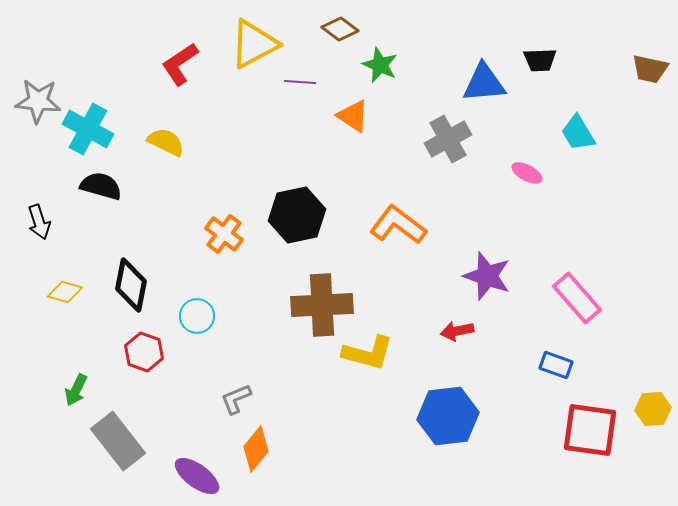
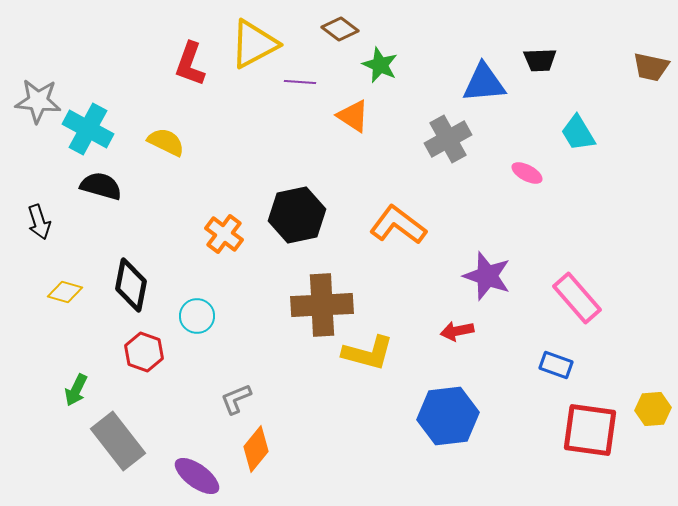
red L-shape: moved 10 px right; rotated 36 degrees counterclockwise
brown trapezoid: moved 1 px right, 2 px up
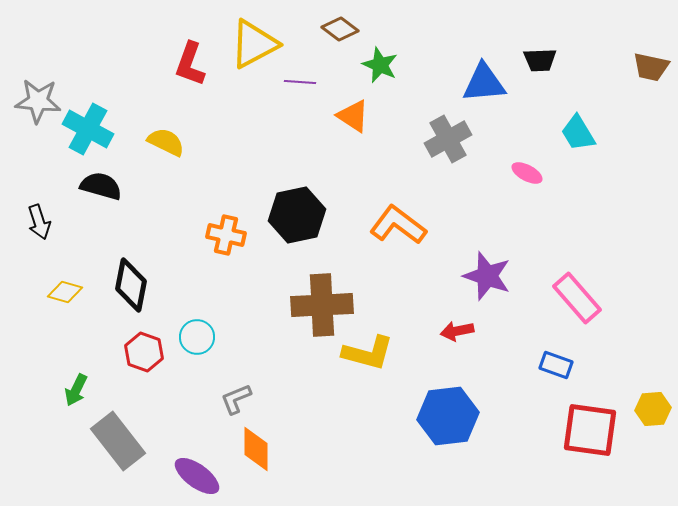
orange cross: moved 2 px right, 1 px down; rotated 24 degrees counterclockwise
cyan circle: moved 21 px down
orange diamond: rotated 39 degrees counterclockwise
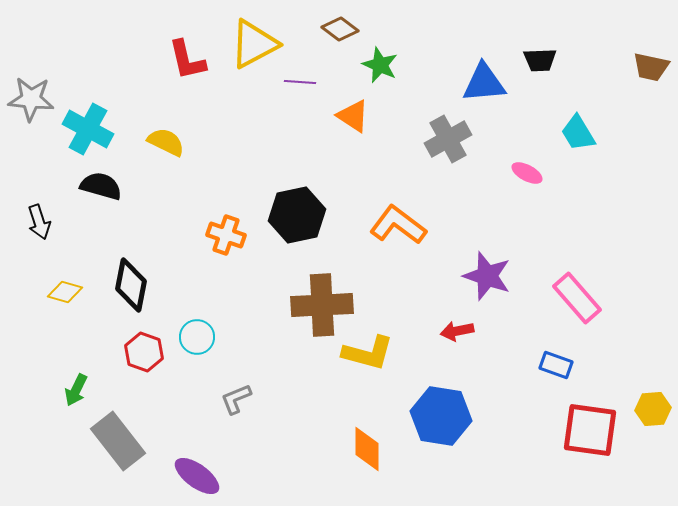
red L-shape: moved 3 px left, 4 px up; rotated 33 degrees counterclockwise
gray star: moved 7 px left, 2 px up
orange cross: rotated 6 degrees clockwise
blue hexagon: moved 7 px left; rotated 16 degrees clockwise
orange diamond: moved 111 px right
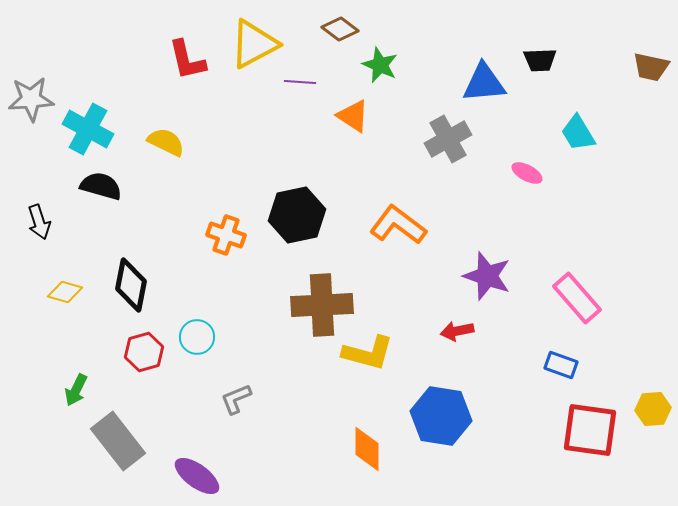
gray star: rotated 9 degrees counterclockwise
red hexagon: rotated 24 degrees clockwise
blue rectangle: moved 5 px right
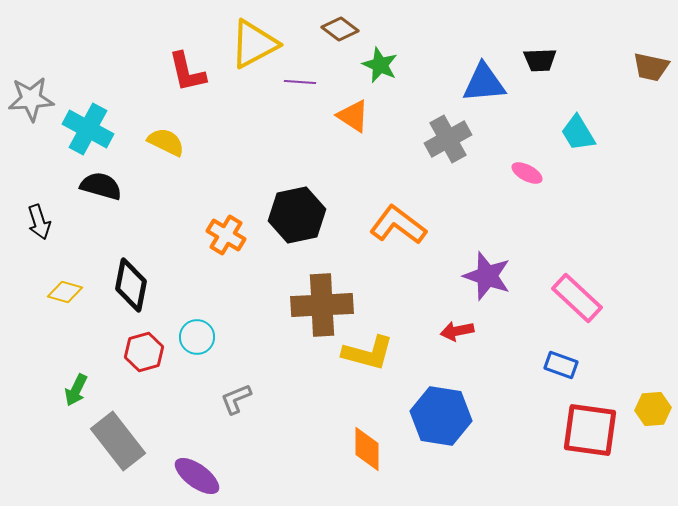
red L-shape: moved 12 px down
orange cross: rotated 12 degrees clockwise
pink rectangle: rotated 6 degrees counterclockwise
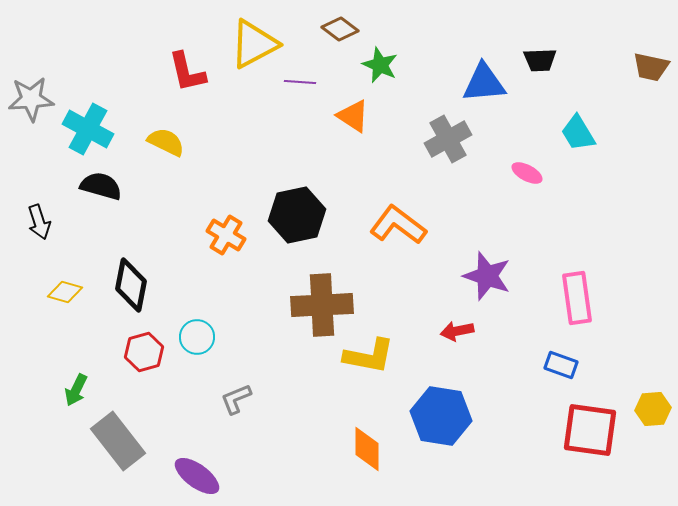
pink rectangle: rotated 39 degrees clockwise
yellow L-shape: moved 1 px right, 3 px down; rotated 4 degrees counterclockwise
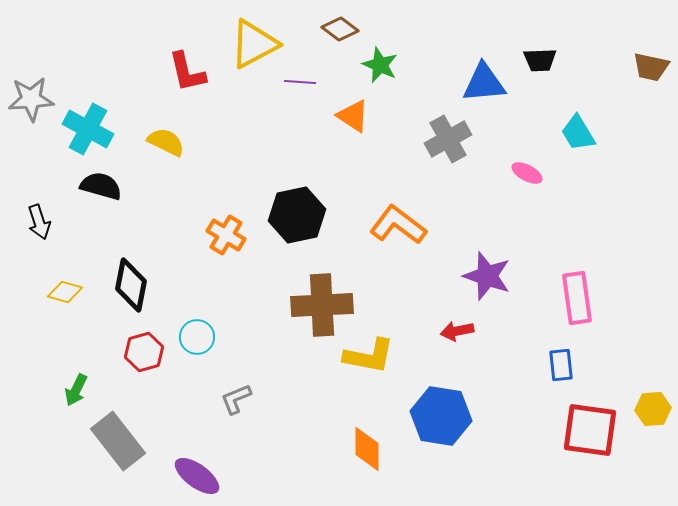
blue rectangle: rotated 64 degrees clockwise
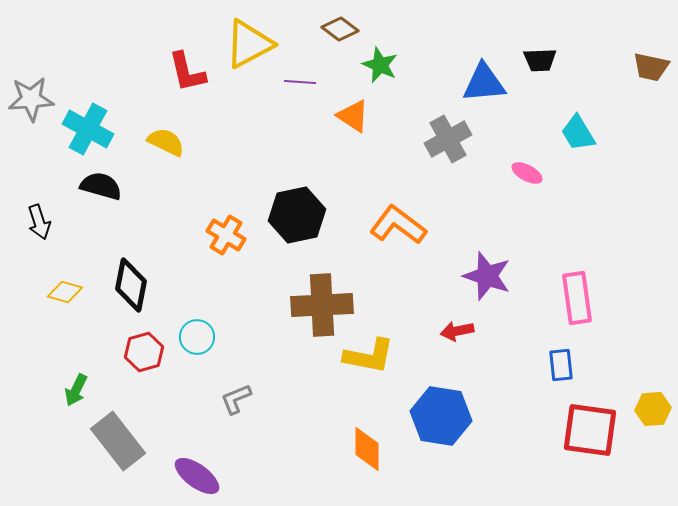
yellow triangle: moved 5 px left
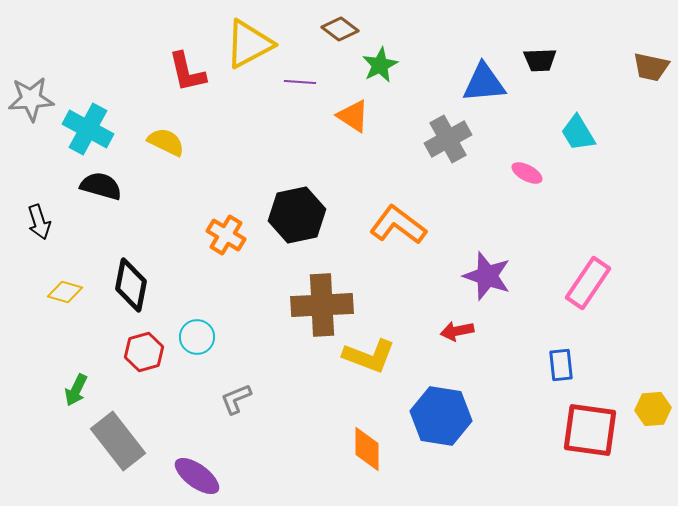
green star: rotated 21 degrees clockwise
pink rectangle: moved 11 px right, 15 px up; rotated 42 degrees clockwise
yellow L-shape: rotated 10 degrees clockwise
